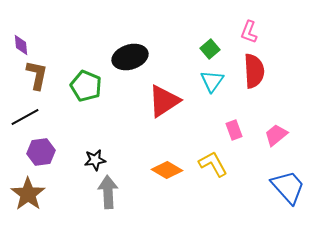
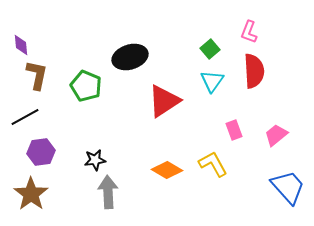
brown star: moved 3 px right
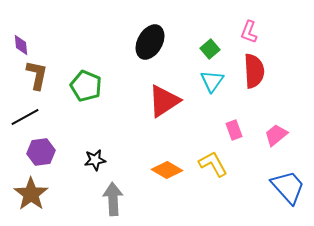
black ellipse: moved 20 px right, 15 px up; rotated 44 degrees counterclockwise
gray arrow: moved 5 px right, 7 px down
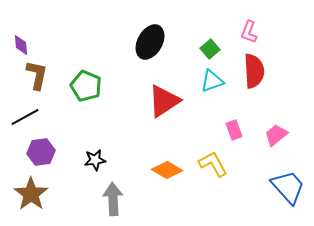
cyan triangle: rotated 35 degrees clockwise
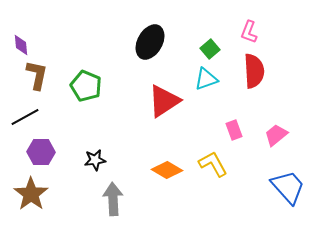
cyan triangle: moved 6 px left, 2 px up
purple hexagon: rotated 8 degrees clockwise
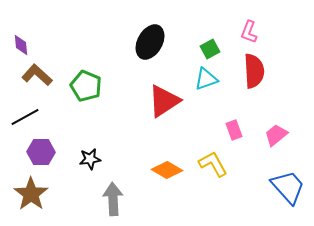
green square: rotated 12 degrees clockwise
brown L-shape: rotated 60 degrees counterclockwise
black star: moved 5 px left, 1 px up
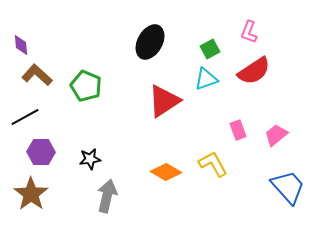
red semicircle: rotated 60 degrees clockwise
pink rectangle: moved 4 px right
orange diamond: moved 1 px left, 2 px down
gray arrow: moved 6 px left, 3 px up; rotated 16 degrees clockwise
